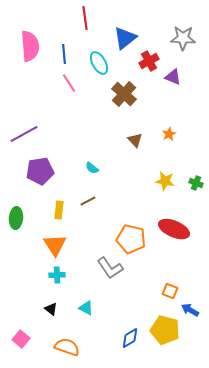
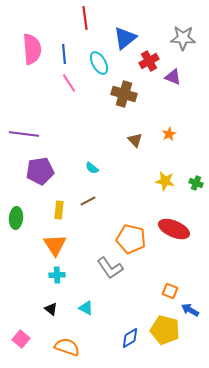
pink semicircle: moved 2 px right, 3 px down
brown cross: rotated 25 degrees counterclockwise
purple line: rotated 36 degrees clockwise
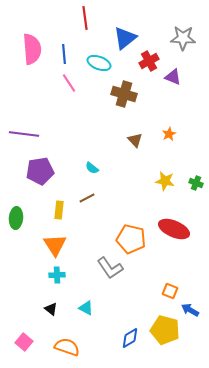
cyan ellipse: rotated 40 degrees counterclockwise
brown line: moved 1 px left, 3 px up
pink square: moved 3 px right, 3 px down
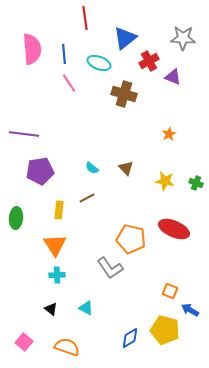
brown triangle: moved 9 px left, 28 px down
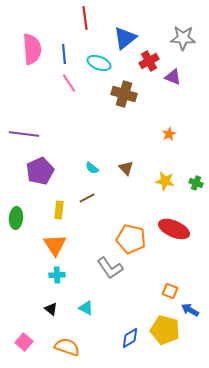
purple pentagon: rotated 16 degrees counterclockwise
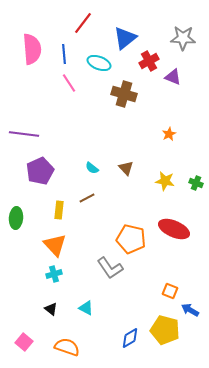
red line: moved 2 px left, 5 px down; rotated 45 degrees clockwise
orange triangle: rotated 10 degrees counterclockwise
cyan cross: moved 3 px left, 1 px up; rotated 14 degrees counterclockwise
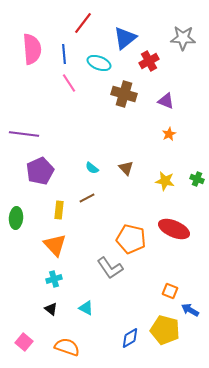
purple triangle: moved 7 px left, 24 px down
green cross: moved 1 px right, 4 px up
cyan cross: moved 5 px down
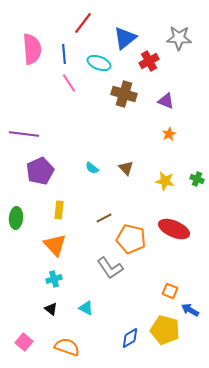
gray star: moved 4 px left
brown line: moved 17 px right, 20 px down
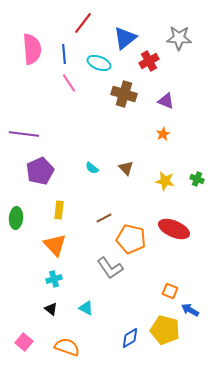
orange star: moved 6 px left
